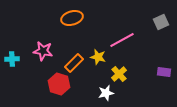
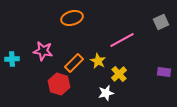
yellow star: moved 4 px down; rotated 14 degrees clockwise
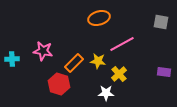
orange ellipse: moved 27 px right
gray square: rotated 35 degrees clockwise
pink line: moved 4 px down
yellow star: rotated 21 degrees counterclockwise
white star: rotated 14 degrees clockwise
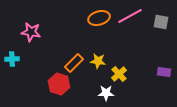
pink line: moved 8 px right, 28 px up
pink star: moved 12 px left, 19 px up
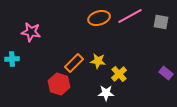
purple rectangle: moved 2 px right, 1 px down; rotated 32 degrees clockwise
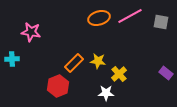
red hexagon: moved 1 px left, 2 px down; rotated 20 degrees clockwise
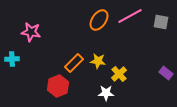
orange ellipse: moved 2 px down; rotated 40 degrees counterclockwise
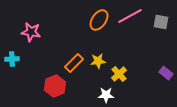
yellow star: rotated 14 degrees counterclockwise
red hexagon: moved 3 px left
white star: moved 2 px down
